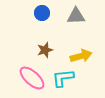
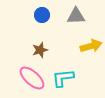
blue circle: moved 2 px down
brown star: moved 5 px left
yellow arrow: moved 10 px right, 10 px up
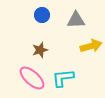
gray triangle: moved 4 px down
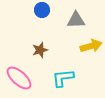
blue circle: moved 5 px up
pink ellipse: moved 13 px left
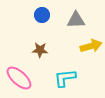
blue circle: moved 5 px down
brown star: rotated 21 degrees clockwise
cyan L-shape: moved 2 px right
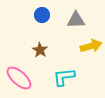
brown star: rotated 28 degrees clockwise
cyan L-shape: moved 1 px left, 1 px up
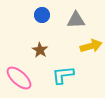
cyan L-shape: moved 1 px left, 2 px up
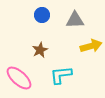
gray triangle: moved 1 px left
brown star: rotated 14 degrees clockwise
cyan L-shape: moved 2 px left
